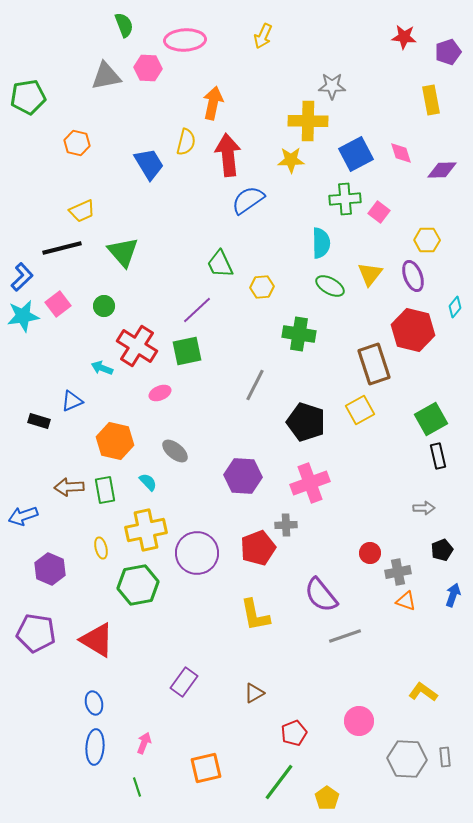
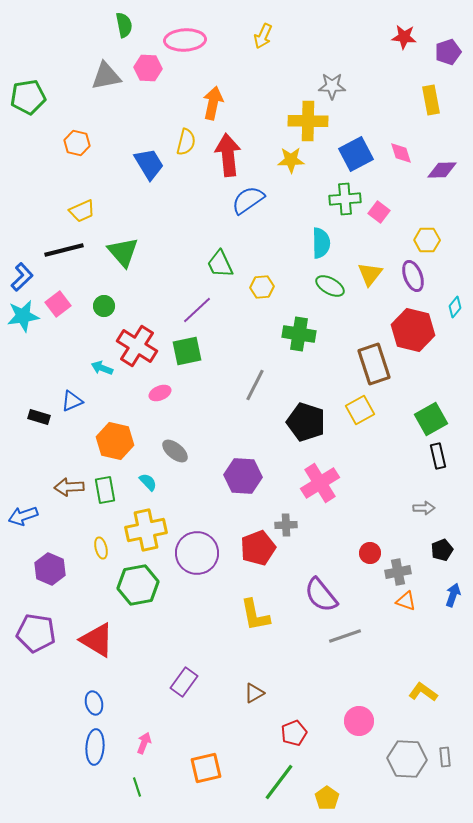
green semicircle at (124, 25): rotated 10 degrees clockwise
black line at (62, 248): moved 2 px right, 2 px down
black rectangle at (39, 421): moved 4 px up
pink cross at (310, 483): moved 10 px right; rotated 12 degrees counterclockwise
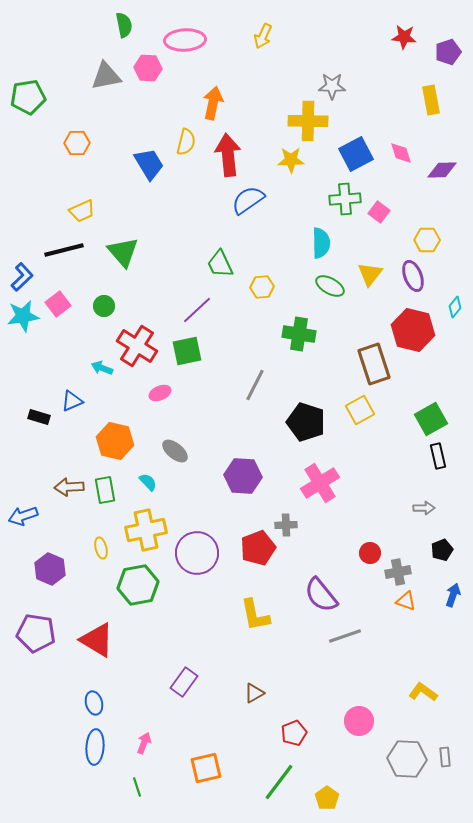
orange hexagon at (77, 143): rotated 15 degrees counterclockwise
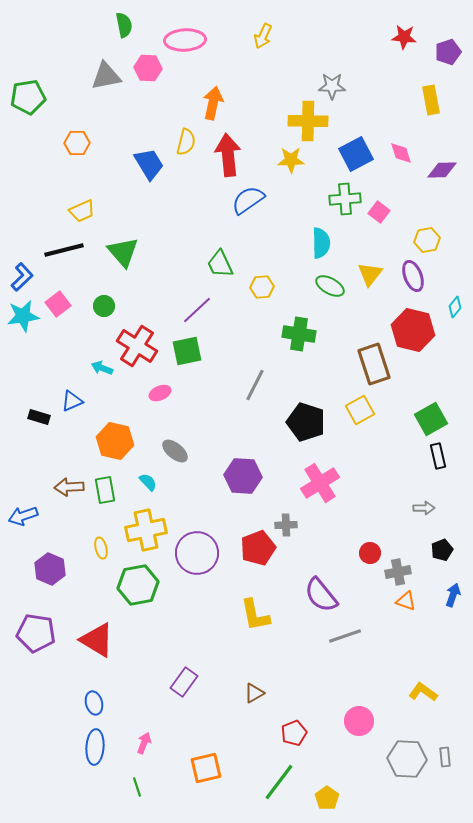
yellow hexagon at (427, 240): rotated 10 degrees counterclockwise
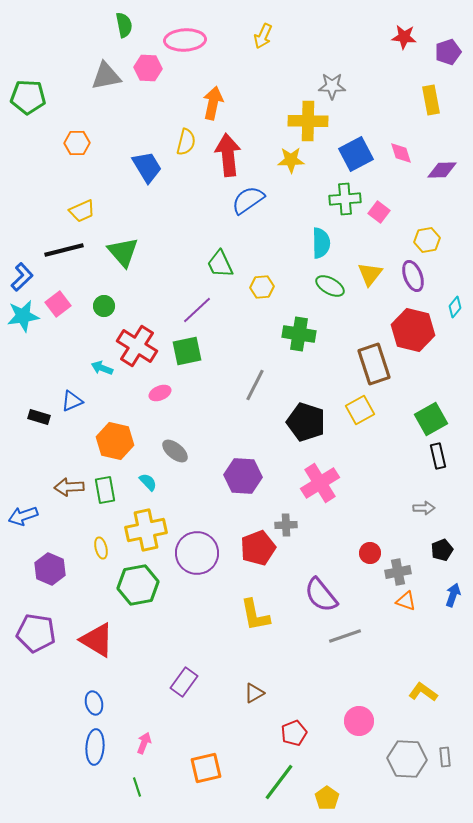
green pentagon at (28, 97): rotated 12 degrees clockwise
blue trapezoid at (149, 164): moved 2 px left, 3 px down
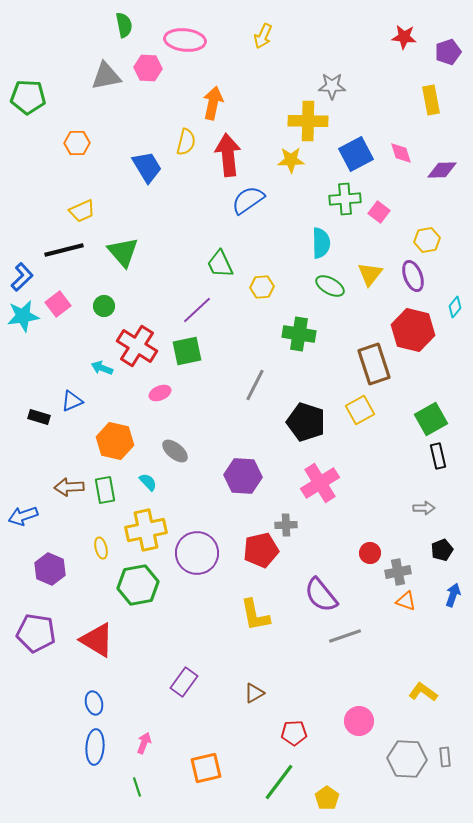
pink ellipse at (185, 40): rotated 9 degrees clockwise
red pentagon at (258, 548): moved 3 px right, 2 px down; rotated 8 degrees clockwise
red pentagon at (294, 733): rotated 20 degrees clockwise
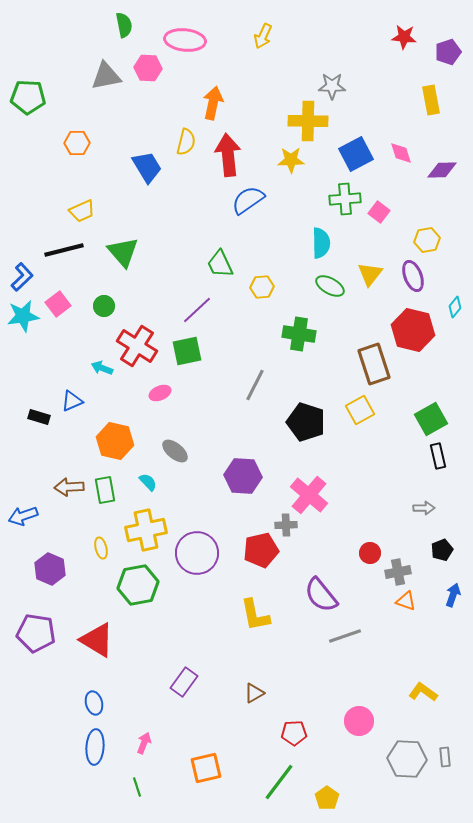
pink cross at (320, 483): moved 11 px left, 12 px down; rotated 18 degrees counterclockwise
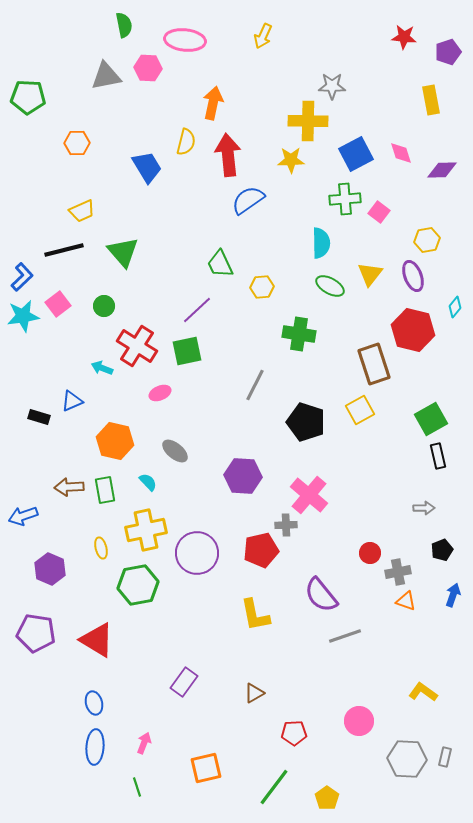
gray rectangle at (445, 757): rotated 18 degrees clockwise
green line at (279, 782): moved 5 px left, 5 px down
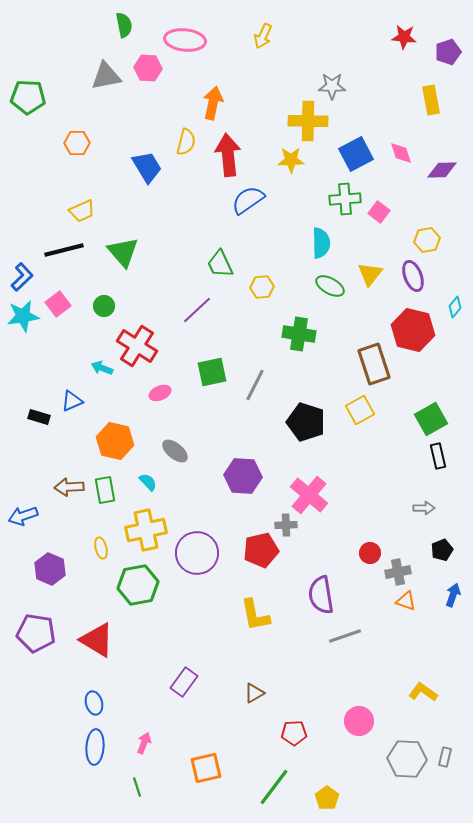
green square at (187, 351): moved 25 px right, 21 px down
purple semicircle at (321, 595): rotated 30 degrees clockwise
